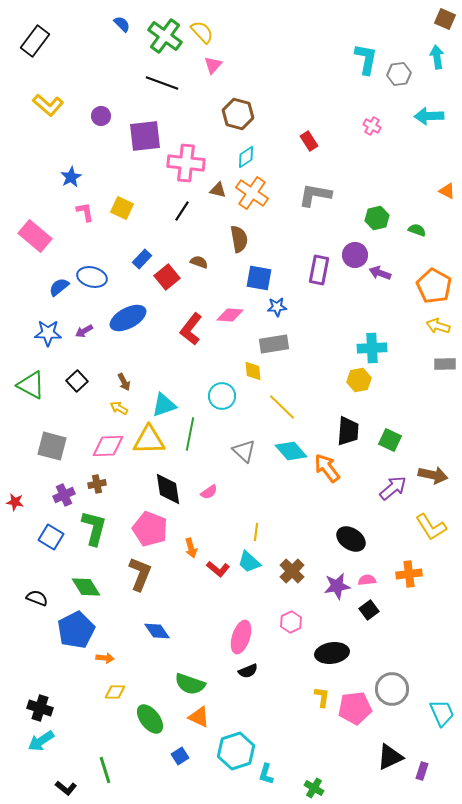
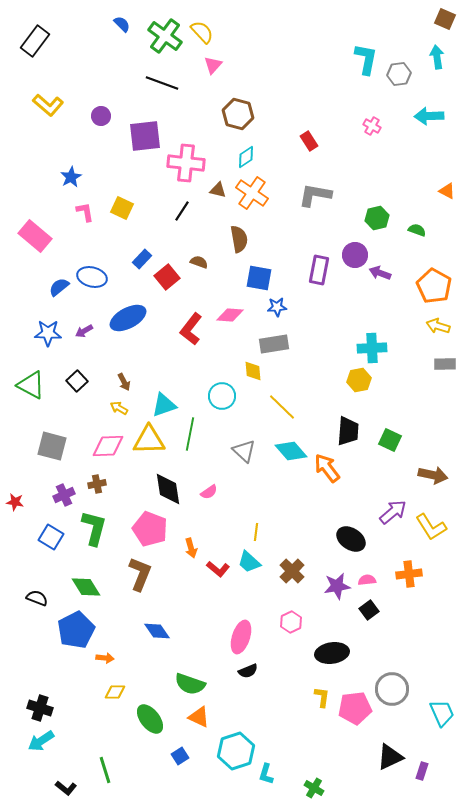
purple arrow at (393, 488): moved 24 px down
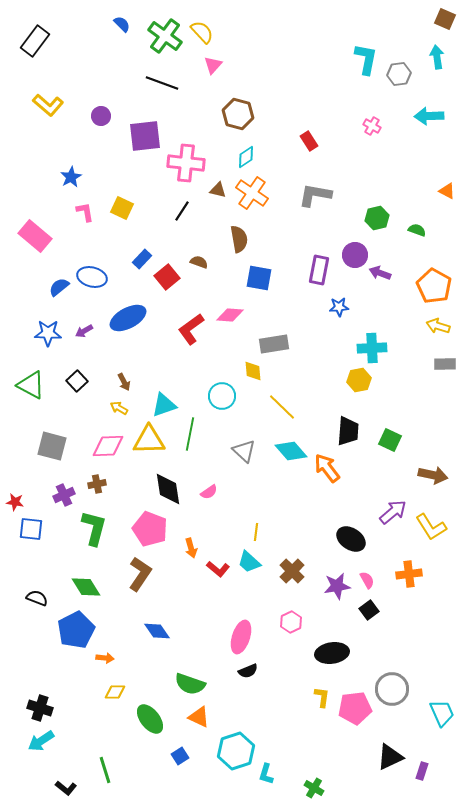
blue star at (277, 307): moved 62 px right
red L-shape at (191, 329): rotated 16 degrees clockwise
blue square at (51, 537): moved 20 px left, 8 px up; rotated 25 degrees counterclockwise
brown L-shape at (140, 574): rotated 12 degrees clockwise
pink semicircle at (367, 580): rotated 66 degrees clockwise
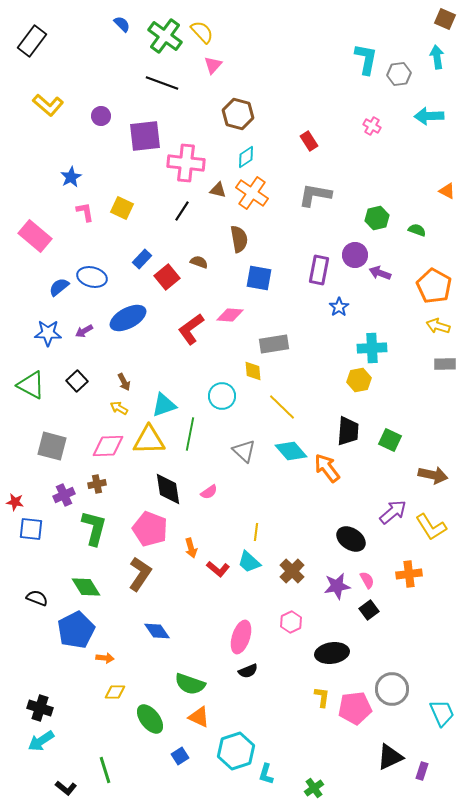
black rectangle at (35, 41): moved 3 px left
blue star at (339, 307): rotated 30 degrees counterclockwise
green cross at (314, 788): rotated 24 degrees clockwise
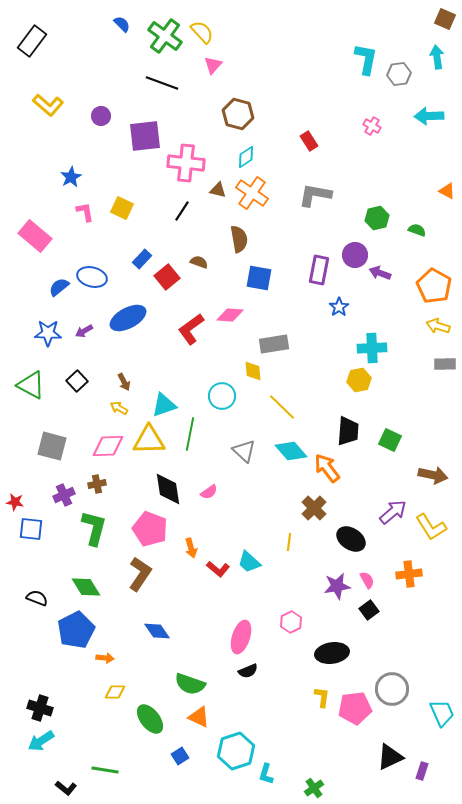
yellow line at (256, 532): moved 33 px right, 10 px down
brown cross at (292, 571): moved 22 px right, 63 px up
green line at (105, 770): rotated 64 degrees counterclockwise
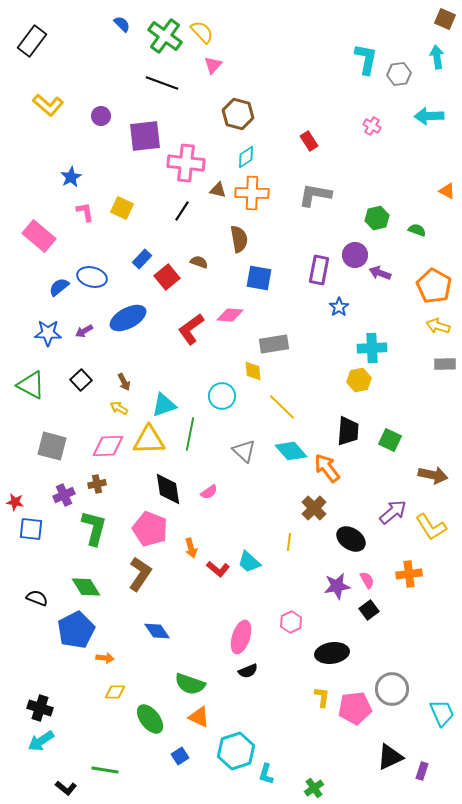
orange cross at (252, 193): rotated 32 degrees counterclockwise
pink rectangle at (35, 236): moved 4 px right
black square at (77, 381): moved 4 px right, 1 px up
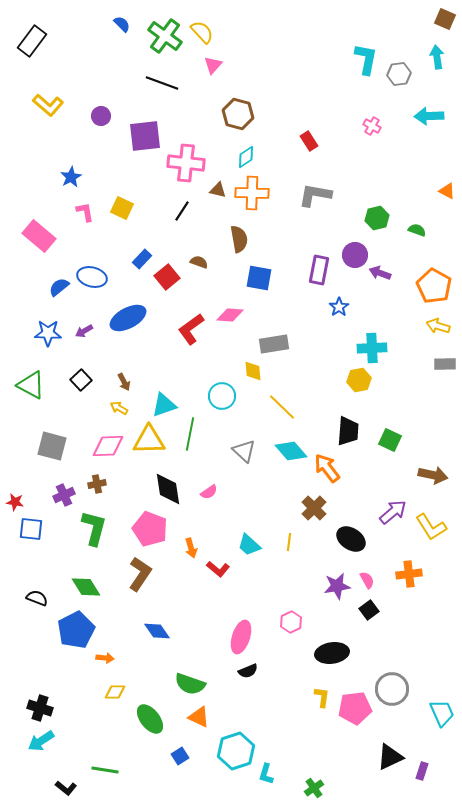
cyan trapezoid at (249, 562): moved 17 px up
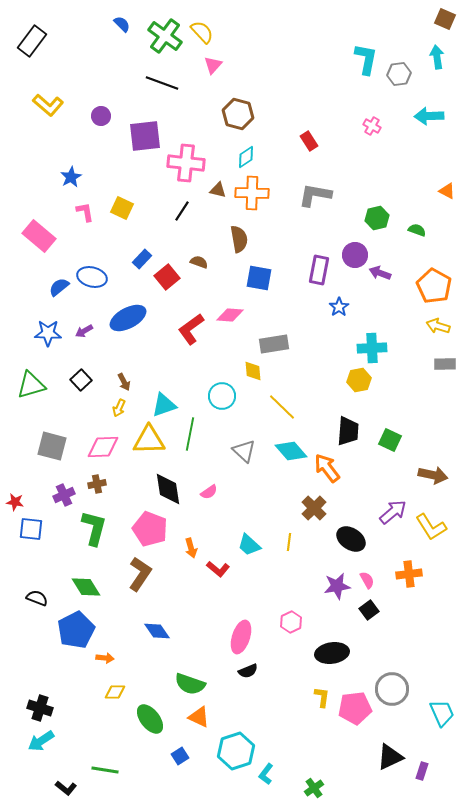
green triangle at (31, 385): rotated 44 degrees counterclockwise
yellow arrow at (119, 408): rotated 96 degrees counterclockwise
pink diamond at (108, 446): moved 5 px left, 1 px down
cyan L-shape at (266, 774): rotated 20 degrees clockwise
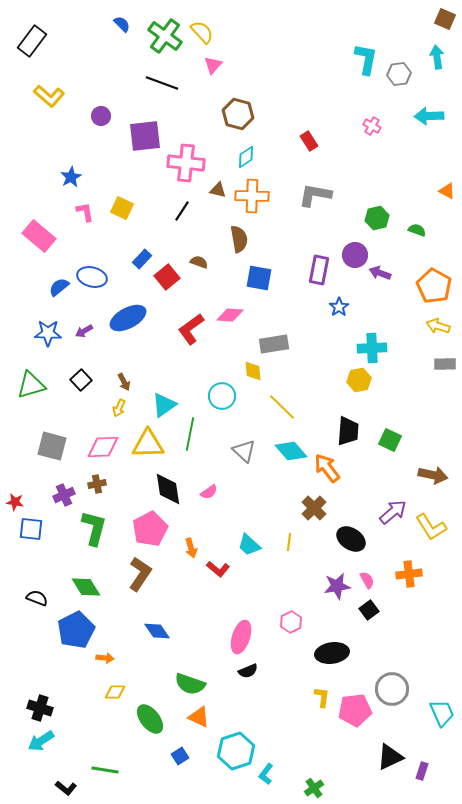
yellow L-shape at (48, 105): moved 1 px right, 9 px up
orange cross at (252, 193): moved 3 px down
cyan triangle at (164, 405): rotated 16 degrees counterclockwise
yellow triangle at (149, 440): moved 1 px left, 4 px down
pink pentagon at (150, 529): rotated 24 degrees clockwise
pink pentagon at (355, 708): moved 2 px down
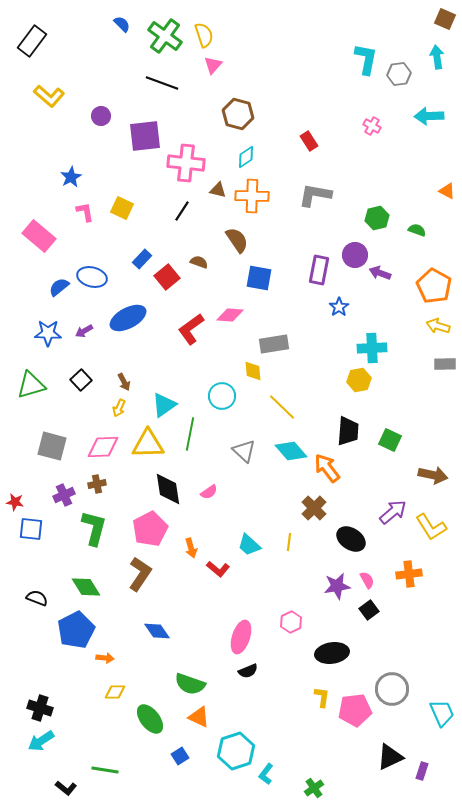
yellow semicircle at (202, 32): moved 2 px right, 3 px down; rotated 25 degrees clockwise
brown semicircle at (239, 239): moved 2 px left, 1 px down; rotated 24 degrees counterclockwise
